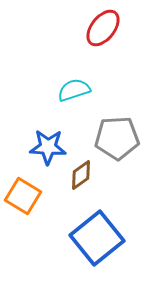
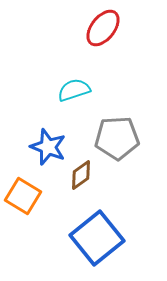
blue star: rotated 18 degrees clockwise
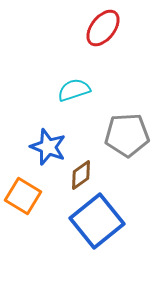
gray pentagon: moved 10 px right, 3 px up
blue square: moved 17 px up
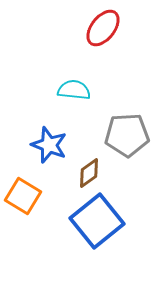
cyan semicircle: rotated 24 degrees clockwise
blue star: moved 1 px right, 2 px up
brown diamond: moved 8 px right, 2 px up
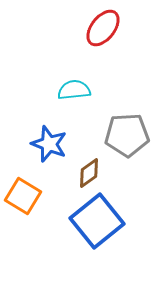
cyan semicircle: rotated 12 degrees counterclockwise
blue star: moved 1 px up
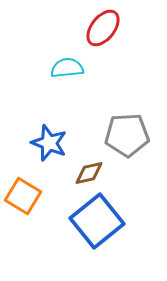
cyan semicircle: moved 7 px left, 22 px up
blue star: moved 1 px up
brown diamond: rotated 24 degrees clockwise
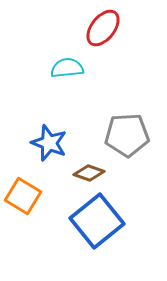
brown diamond: rotated 32 degrees clockwise
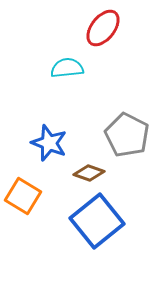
gray pentagon: rotated 30 degrees clockwise
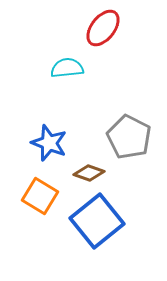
gray pentagon: moved 2 px right, 2 px down
orange square: moved 17 px right
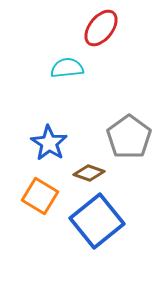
red ellipse: moved 2 px left
gray pentagon: rotated 9 degrees clockwise
blue star: rotated 12 degrees clockwise
